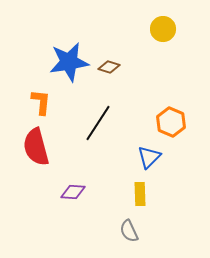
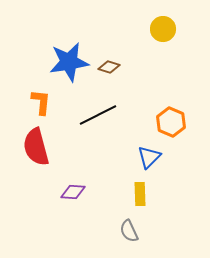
black line: moved 8 px up; rotated 30 degrees clockwise
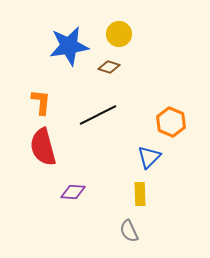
yellow circle: moved 44 px left, 5 px down
blue star: moved 16 px up
red semicircle: moved 7 px right
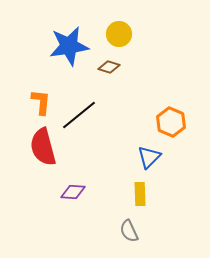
black line: moved 19 px left; rotated 12 degrees counterclockwise
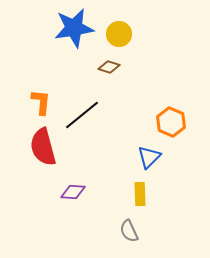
blue star: moved 5 px right, 18 px up
black line: moved 3 px right
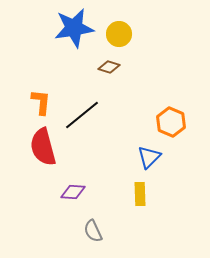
gray semicircle: moved 36 px left
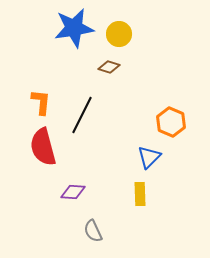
black line: rotated 24 degrees counterclockwise
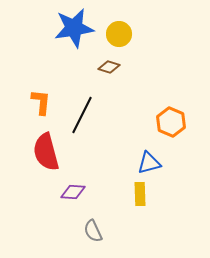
red semicircle: moved 3 px right, 5 px down
blue triangle: moved 6 px down; rotated 30 degrees clockwise
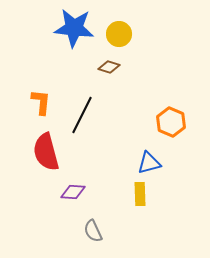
blue star: rotated 15 degrees clockwise
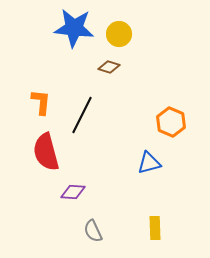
yellow rectangle: moved 15 px right, 34 px down
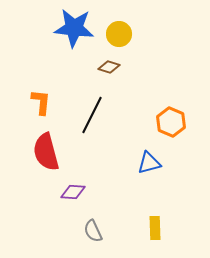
black line: moved 10 px right
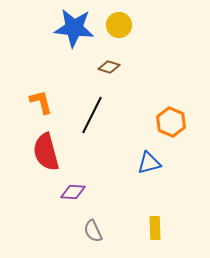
yellow circle: moved 9 px up
orange L-shape: rotated 20 degrees counterclockwise
